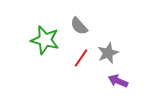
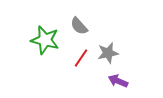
gray star: rotated 10 degrees clockwise
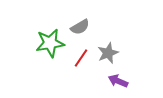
gray semicircle: moved 1 px right, 1 px down; rotated 78 degrees counterclockwise
green star: moved 5 px right, 3 px down; rotated 24 degrees counterclockwise
gray star: rotated 10 degrees counterclockwise
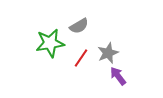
gray semicircle: moved 1 px left, 1 px up
purple arrow: moved 5 px up; rotated 30 degrees clockwise
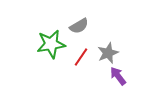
green star: moved 1 px right, 1 px down
red line: moved 1 px up
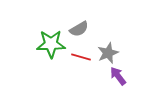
gray semicircle: moved 3 px down
green star: rotated 8 degrees clockwise
red line: rotated 72 degrees clockwise
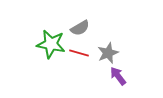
gray semicircle: moved 1 px right, 1 px up
green star: rotated 12 degrees clockwise
red line: moved 2 px left, 4 px up
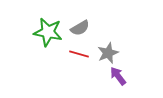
green star: moved 3 px left, 12 px up
red line: moved 1 px down
